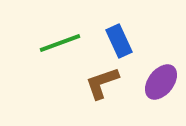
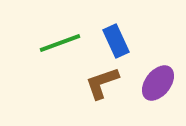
blue rectangle: moved 3 px left
purple ellipse: moved 3 px left, 1 px down
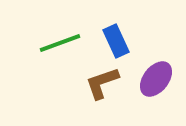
purple ellipse: moved 2 px left, 4 px up
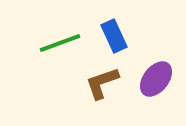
blue rectangle: moved 2 px left, 5 px up
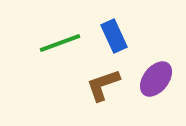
brown L-shape: moved 1 px right, 2 px down
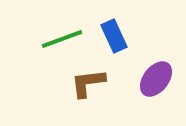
green line: moved 2 px right, 4 px up
brown L-shape: moved 15 px left, 2 px up; rotated 12 degrees clockwise
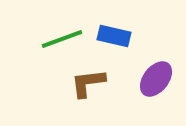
blue rectangle: rotated 52 degrees counterclockwise
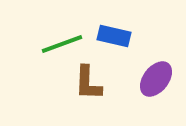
green line: moved 5 px down
brown L-shape: rotated 81 degrees counterclockwise
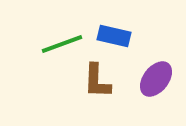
brown L-shape: moved 9 px right, 2 px up
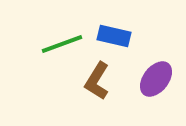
brown L-shape: rotated 30 degrees clockwise
